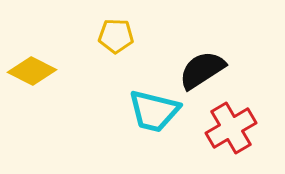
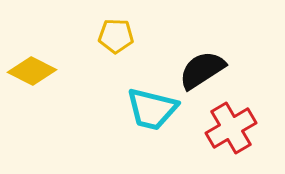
cyan trapezoid: moved 2 px left, 2 px up
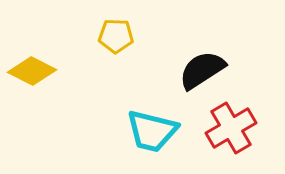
cyan trapezoid: moved 22 px down
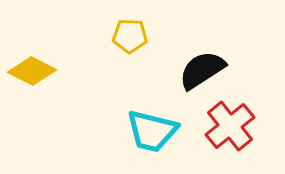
yellow pentagon: moved 14 px right
red cross: moved 1 px left, 2 px up; rotated 9 degrees counterclockwise
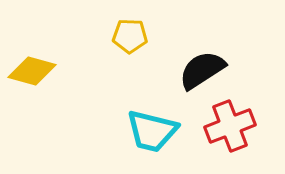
yellow diamond: rotated 12 degrees counterclockwise
red cross: rotated 18 degrees clockwise
